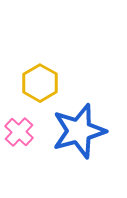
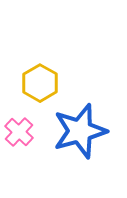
blue star: moved 1 px right
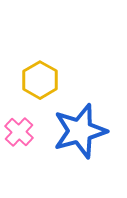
yellow hexagon: moved 3 px up
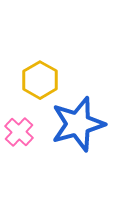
blue star: moved 2 px left, 7 px up
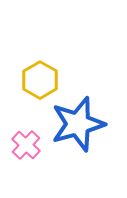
pink cross: moved 7 px right, 13 px down
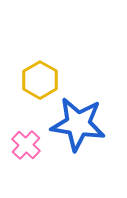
blue star: rotated 24 degrees clockwise
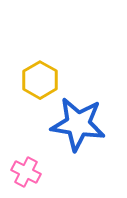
pink cross: moved 27 px down; rotated 16 degrees counterclockwise
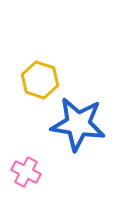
yellow hexagon: rotated 12 degrees counterclockwise
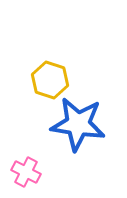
yellow hexagon: moved 10 px right
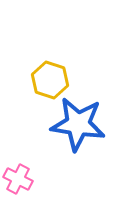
pink cross: moved 8 px left, 7 px down
